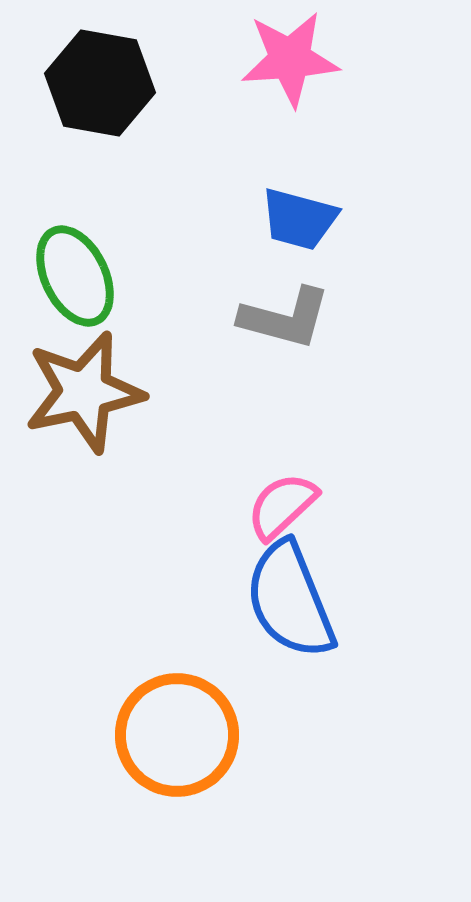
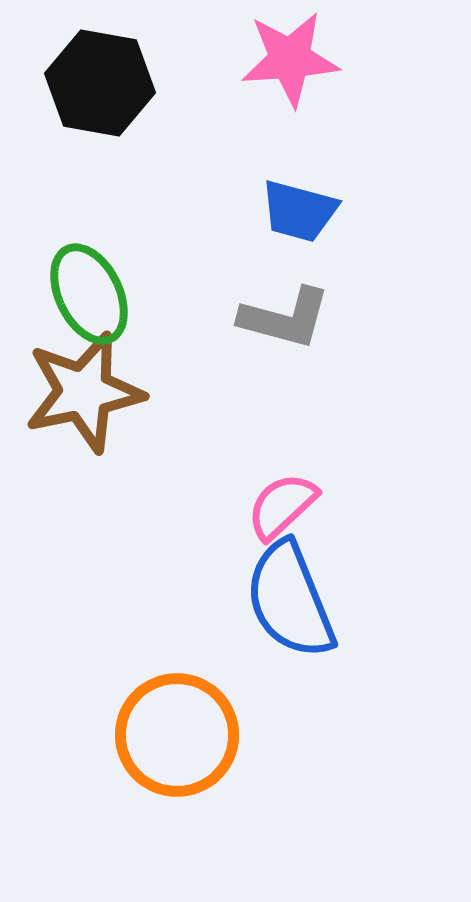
blue trapezoid: moved 8 px up
green ellipse: moved 14 px right, 18 px down
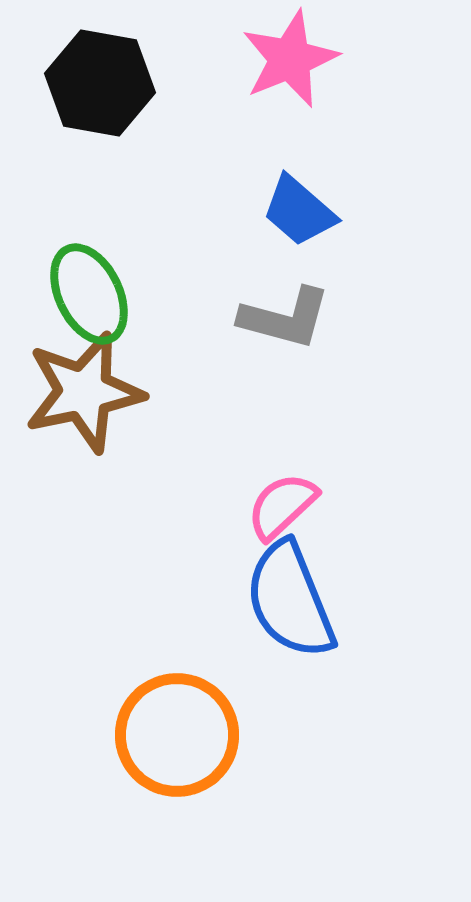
pink star: rotated 18 degrees counterclockwise
blue trapezoid: rotated 26 degrees clockwise
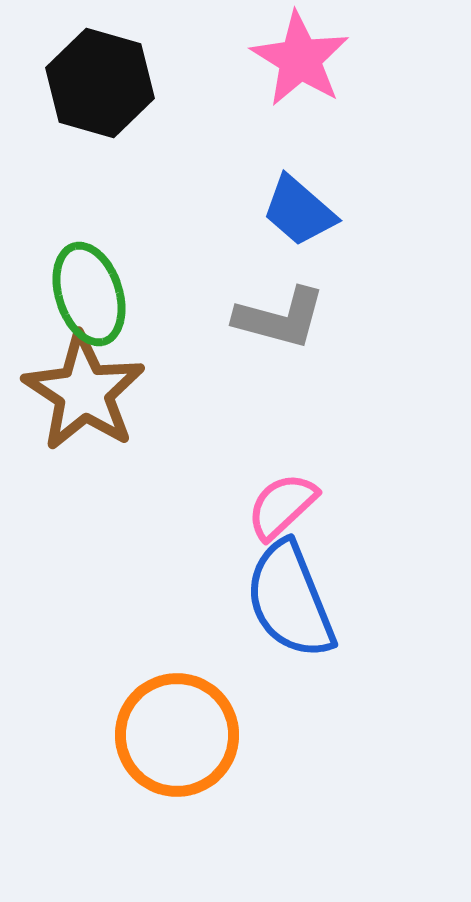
pink star: moved 10 px right; rotated 18 degrees counterclockwise
black hexagon: rotated 6 degrees clockwise
green ellipse: rotated 8 degrees clockwise
gray L-shape: moved 5 px left
brown star: rotated 27 degrees counterclockwise
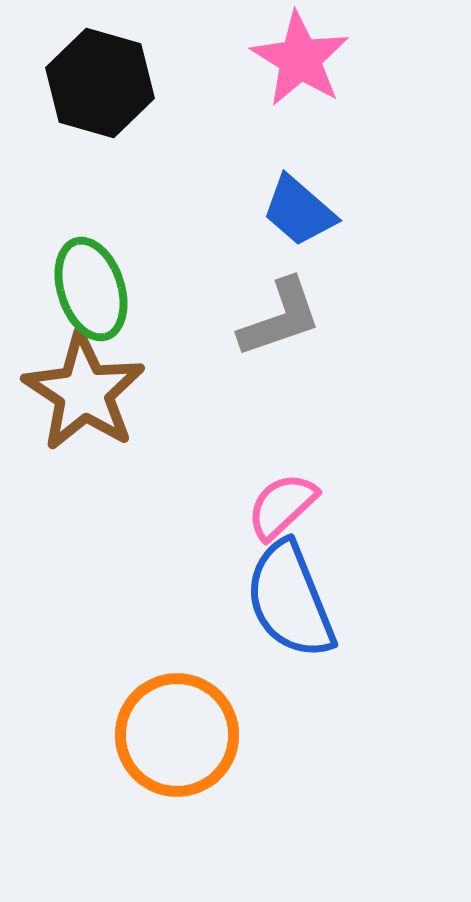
green ellipse: moved 2 px right, 5 px up
gray L-shape: rotated 34 degrees counterclockwise
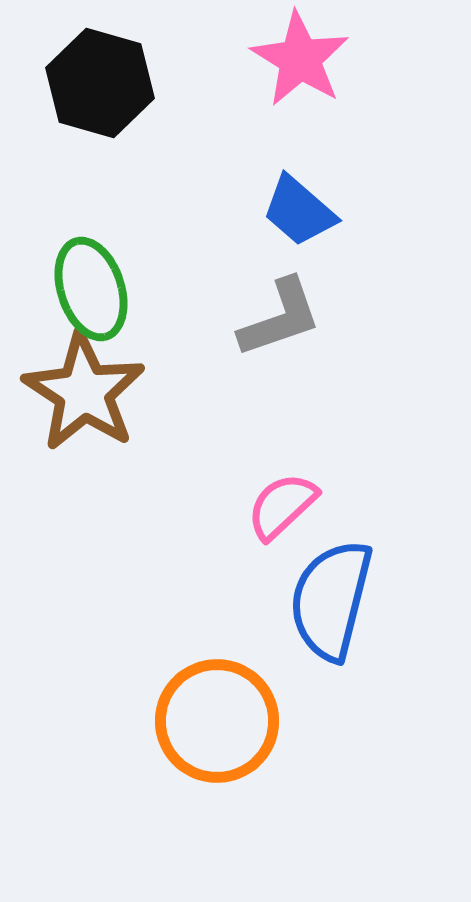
blue semicircle: moved 41 px right; rotated 36 degrees clockwise
orange circle: moved 40 px right, 14 px up
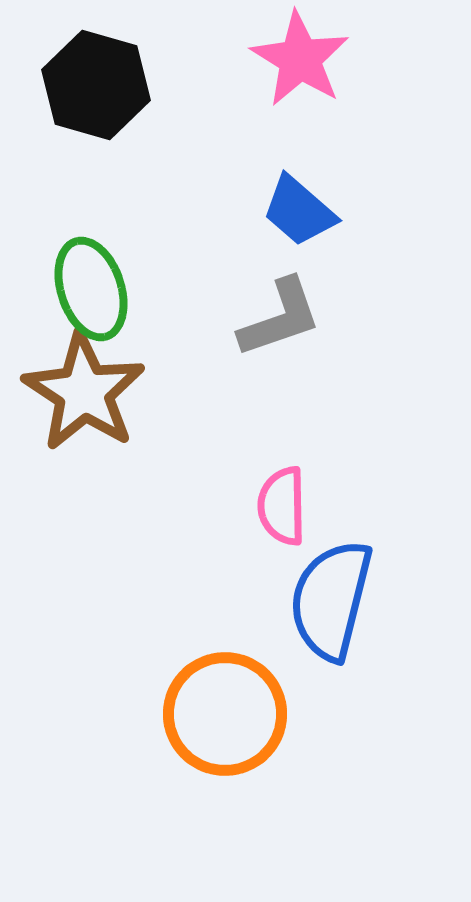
black hexagon: moved 4 px left, 2 px down
pink semicircle: rotated 48 degrees counterclockwise
orange circle: moved 8 px right, 7 px up
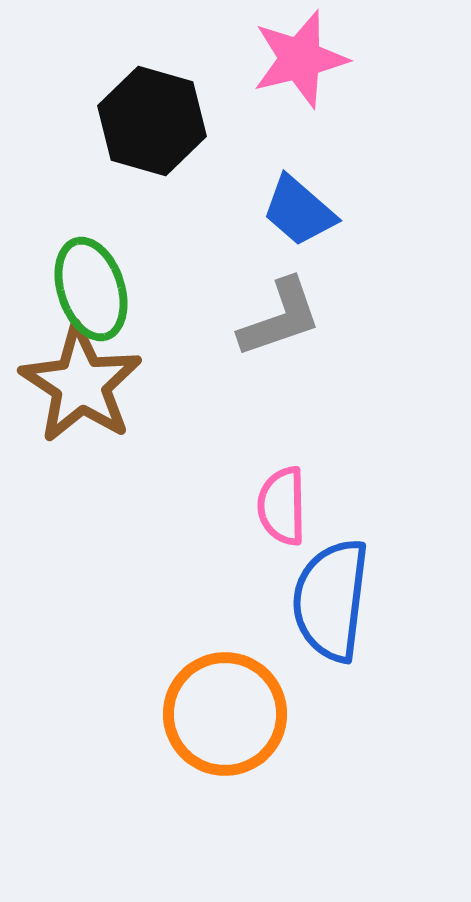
pink star: rotated 26 degrees clockwise
black hexagon: moved 56 px right, 36 px down
brown star: moved 3 px left, 8 px up
blue semicircle: rotated 7 degrees counterclockwise
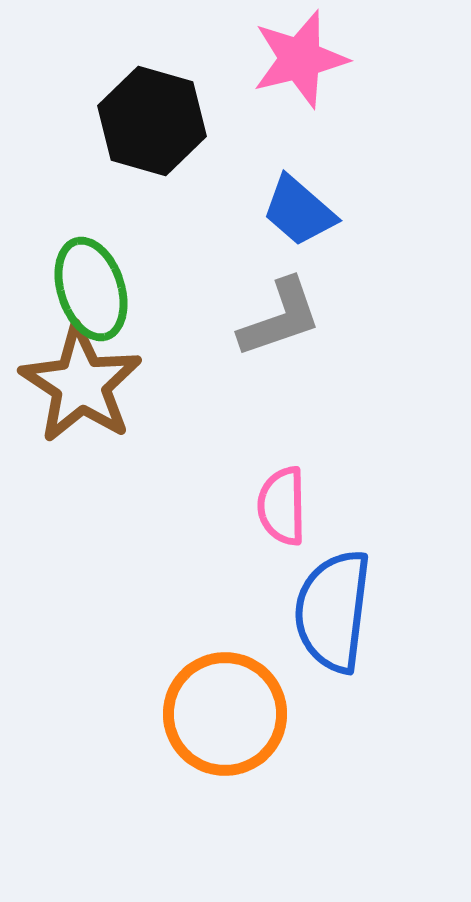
blue semicircle: moved 2 px right, 11 px down
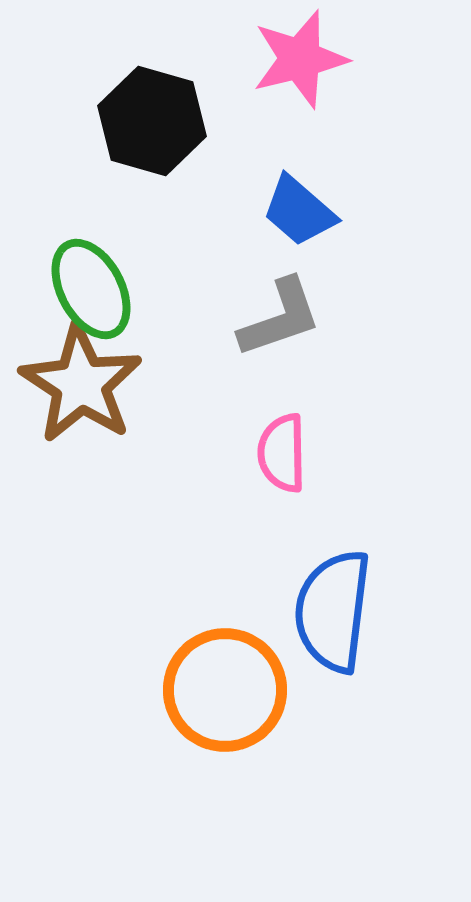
green ellipse: rotated 10 degrees counterclockwise
pink semicircle: moved 53 px up
orange circle: moved 24 px up
